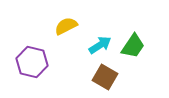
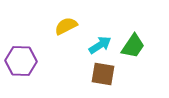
purple hexagon: moved 11 px left, 1 px up; rotated 12 degrees counterclockwise
brown square: moved 2 px left, 3 px up; rotated 20 degrees counterclockwise
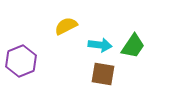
cyan arrow: rotated 40 degrees clockwise
purple hexagon: rotated 24 degrees counterclockwise
